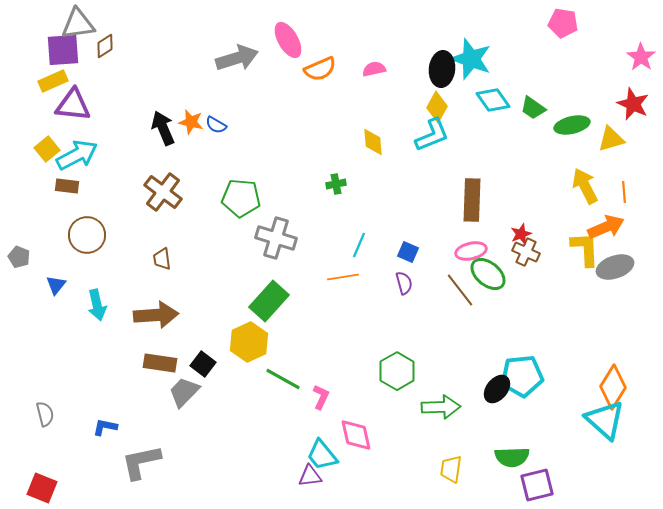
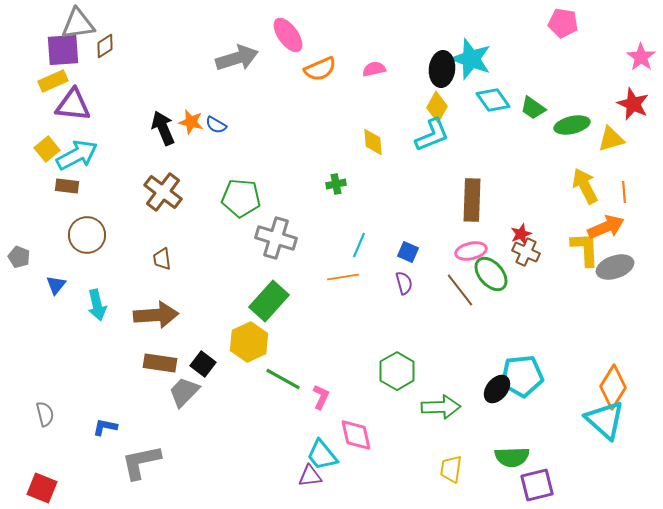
pink ellipse at (288, 40): moved 5 px up; rotated 6 degrees counterclockwise
green ellipse at (488, 274): moved 3 px right; rotated 9 degrees clockwise
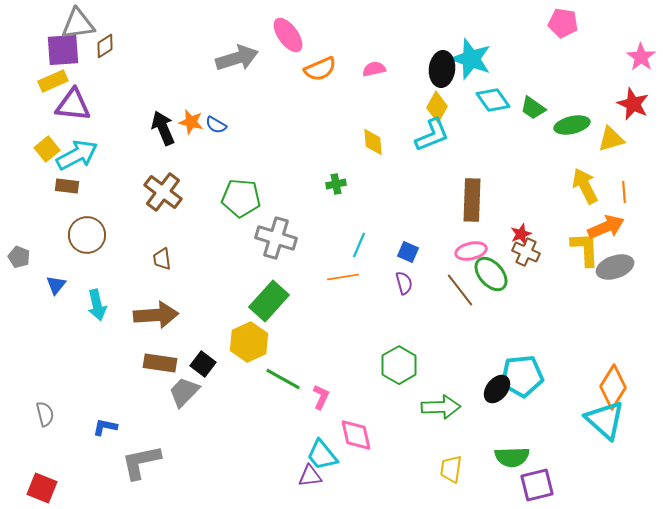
green hexagon at (397, 371): moved 2 px right, 6 px up
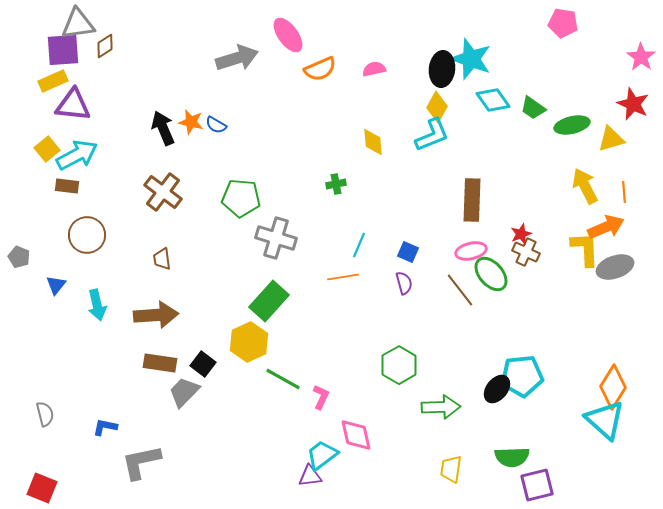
cyan trapezoid at (322, 455): rotated 92 degrees clockwise
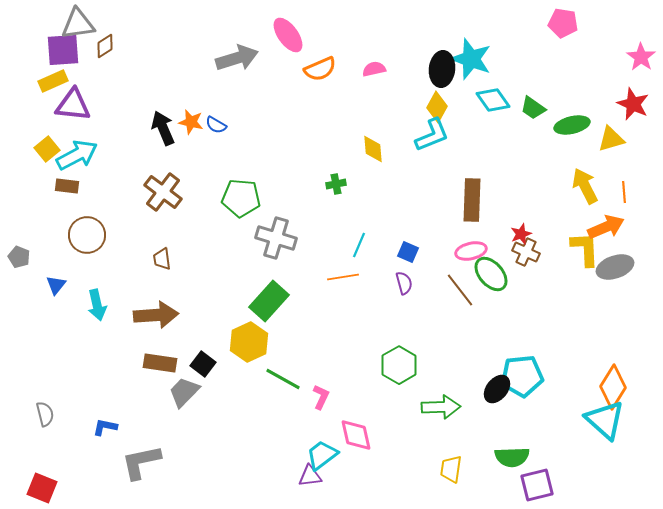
yellow diamond at (373, 142): moved 7 px down
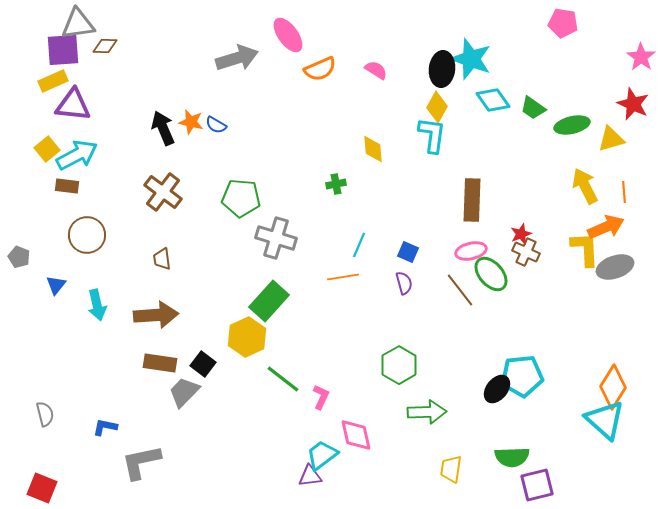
brown diamond at (105, 46): rotated 35 degrees clockwise
pink semicircle at (374, 69): moved 2 px right, 1 px down; rotated 45 degrees clockwise
cyan L-shape at (432, 135): rotated 60 degrees counterclockwise
yellow hexagon at (249, 342): moved 2 px left, 5 px up
green line at (283, 379): rotated 9 degrees clockwise
green arrow at (441, 407): moved 14 px left, 5 px down
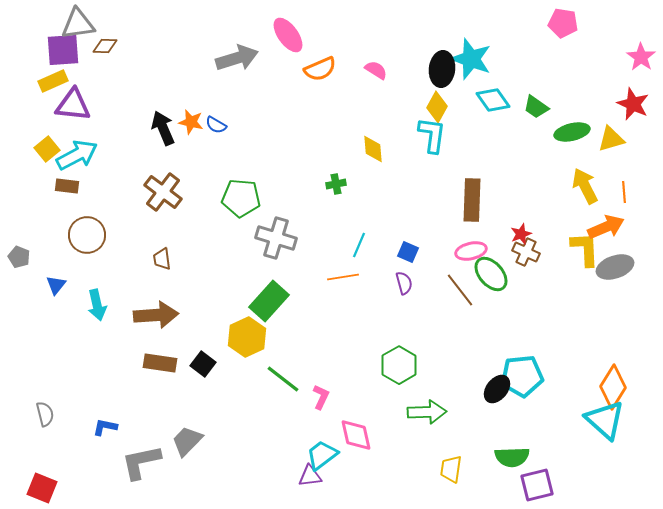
green trapezoid at (533, 108): moved 3 px right, 1 px up
green ellipse at (572, 125): moved 7 px down
gray trapezoid at (184, 392): moved 3 px right, 49 px down
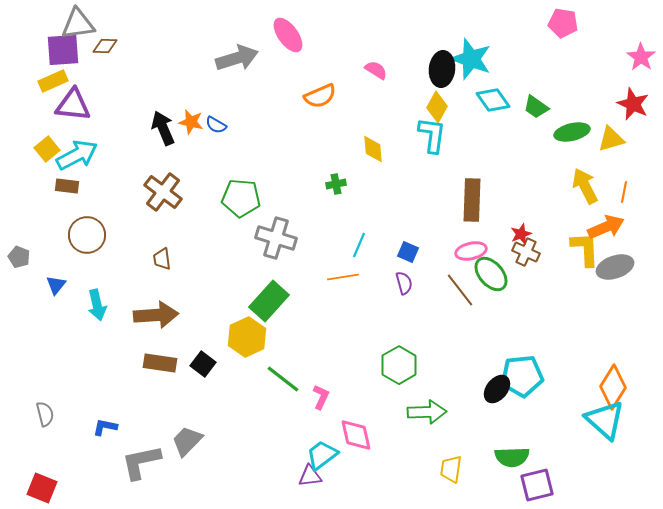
orange semicircle at (320, 69): moved 27 px down
orange line at (624, 192): rotated 15 degrees clockwise
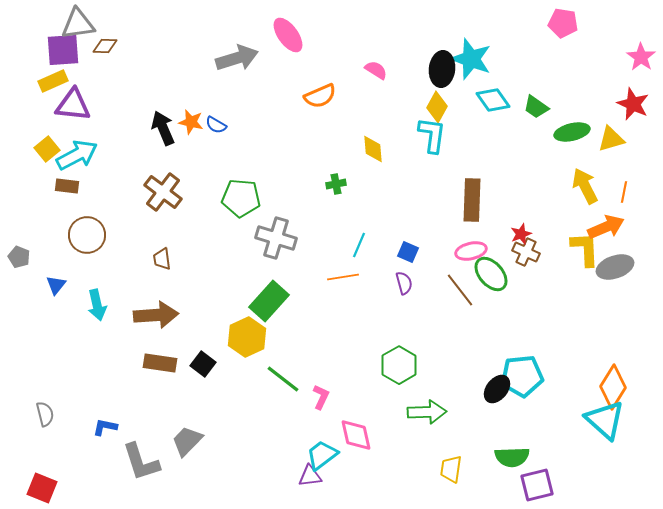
gray L-shape at (141, 462): rotated 96 degrees counterclockwise
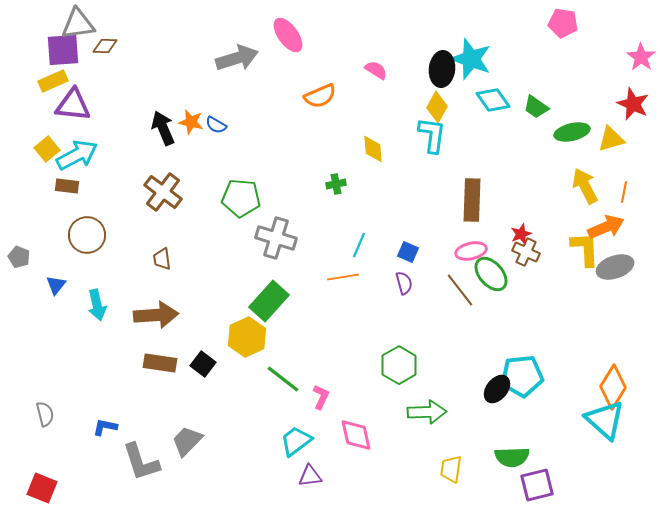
cyan trapezoid at (322, 455): moved 26 px left, 14 px up
